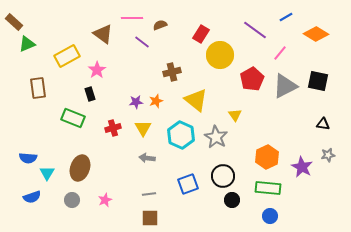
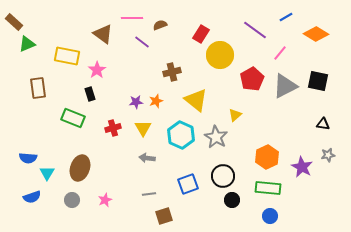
yellow rectangle at (67, 56): rotated 40 degrees clockwise
yellow triangle at (235, 115): rotated 24 degrees clockwise
brown square at (150, 218): moved 14 px right, 2 px up; rotated 18 degrees counterclockwise
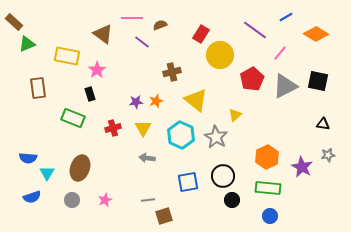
blue square at (188, 184): moved 2 px up; rotated 10 degrees clockwise
gray line at (149, 194): moved 1 px left, 6 px down
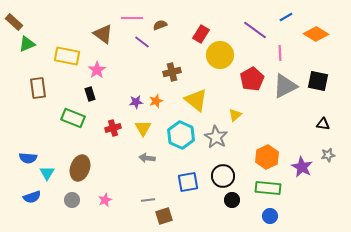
pink line at (280, 53): rotated 42 degrees counterclockwise
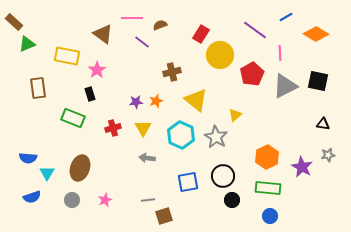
red pentagon at (252, 79): moved 5 px up
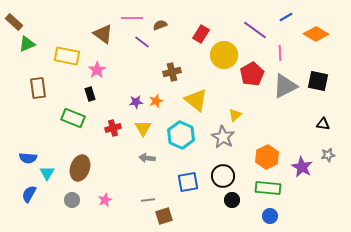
yellow circle at (220, 55): moved 4 px right
gray star at (216, 137): moved 7 px right
blue semicircle at (32, 197): moved 3 px left, 3 px up; rotated 138 degrees clockwise
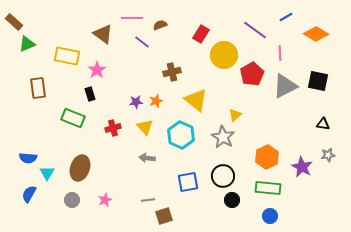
yellow triangle at (143, 128): moved 2 px right, 1 px up; rotated 12 degrees counterclockwise
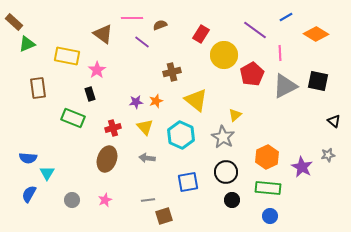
black triangle at (323, 124): moved 11 px right, 3 px up; rotated 32 degrees clockwise
brown ellipse at (80, 168): moved 27 px right, 9 px up
black circle at (223, 176): moved 3 px right, 4 px up
